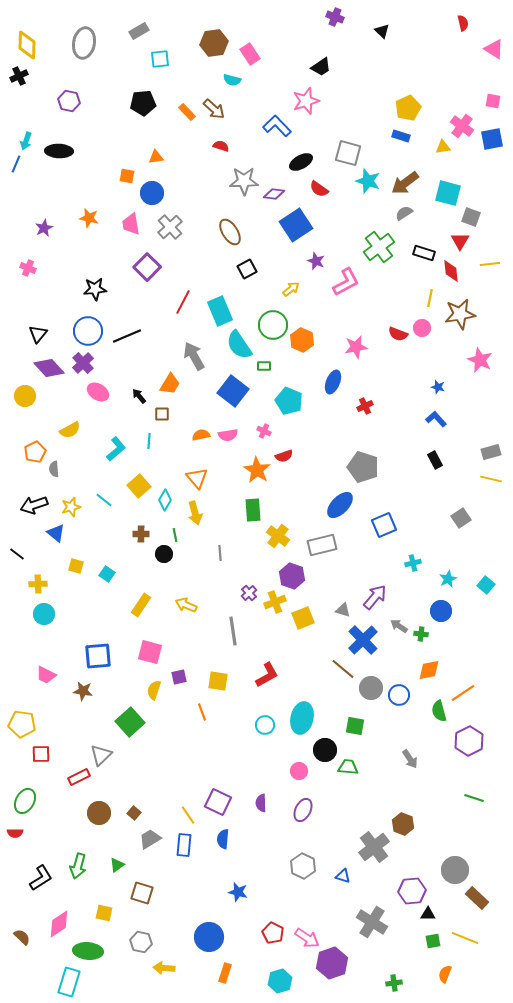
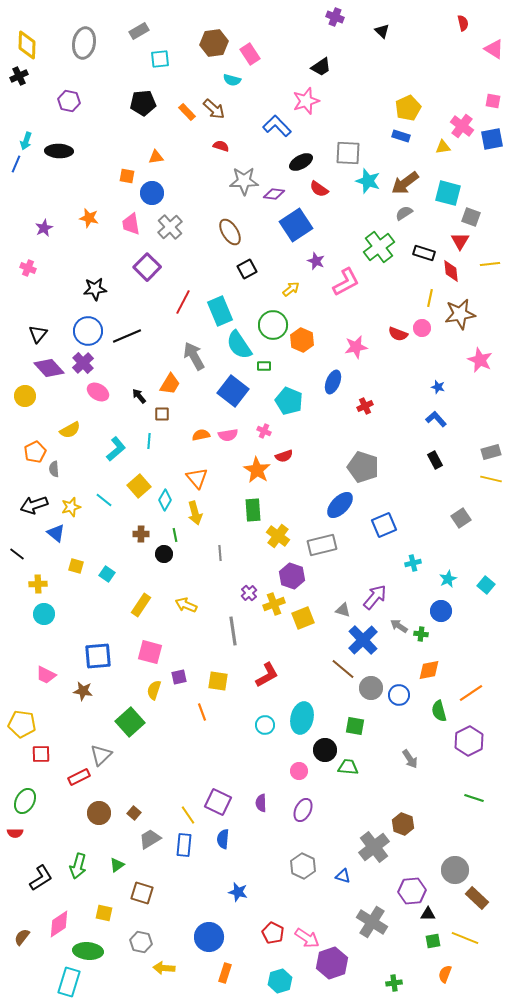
gray square at (348, 153): rotated 12 degrees counterclockwise
yellow cross at (275, 602): moved 1 px left, 2 px down
orange line at (463, 693): moved 8 px right
brown semicircle at (22, 937): rotated 96 degrees counterclockwise
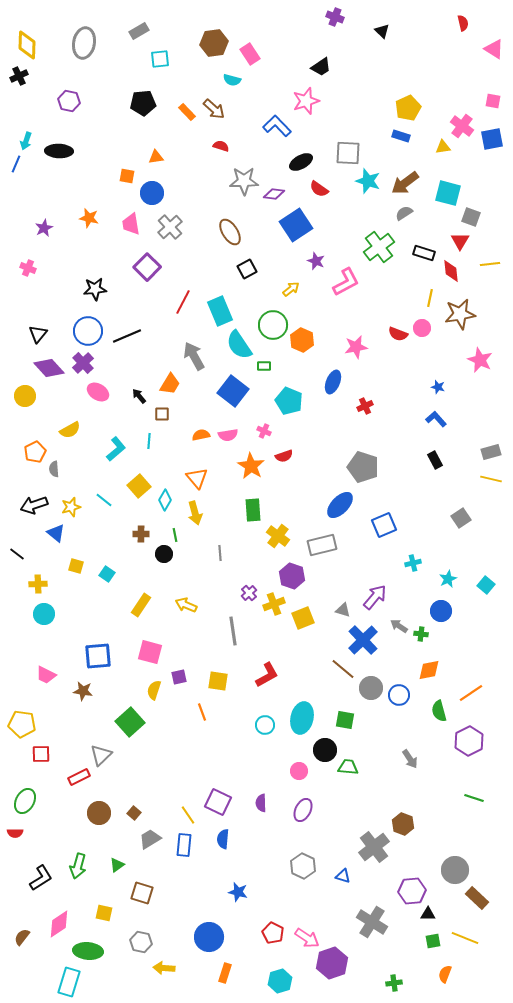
orange star at (257, 470): moved 6 px left, 4 px up
green square at (355, 726): moved 10 px left, 6 px up
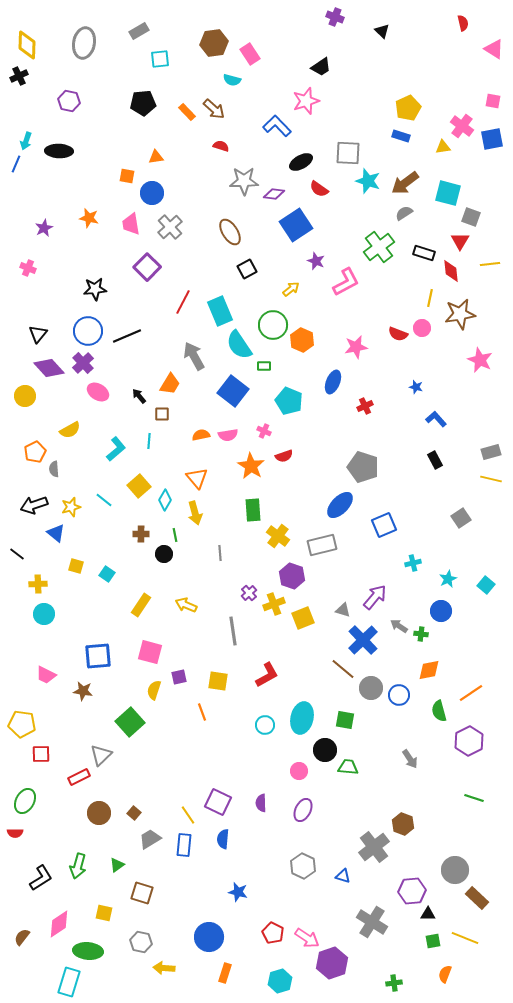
blue star at (438, 387): moved 22 px left
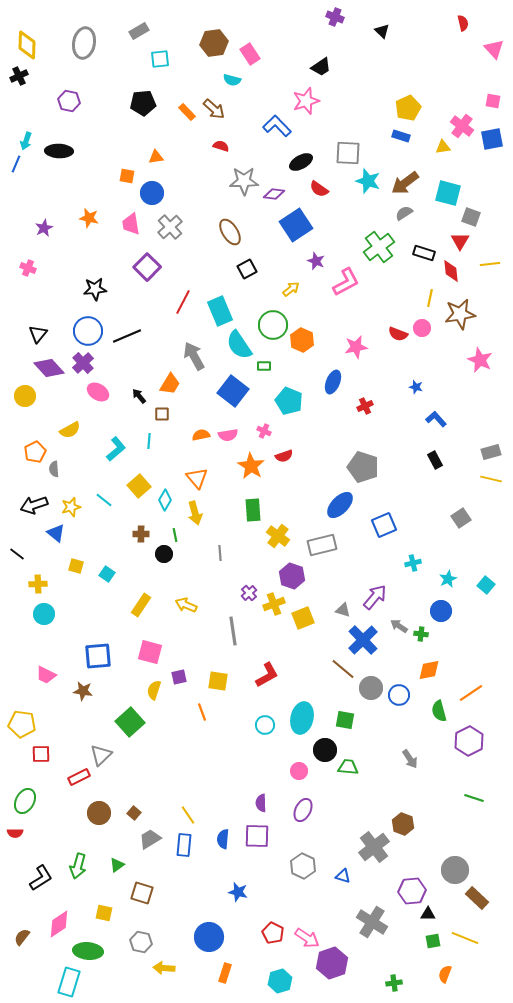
pink triangle at (494, 49): rotated 15 degrees clockwise
purple square at (218, 802): moved 39 px right, 34 px down; rotated 24 degrees counterclockwise
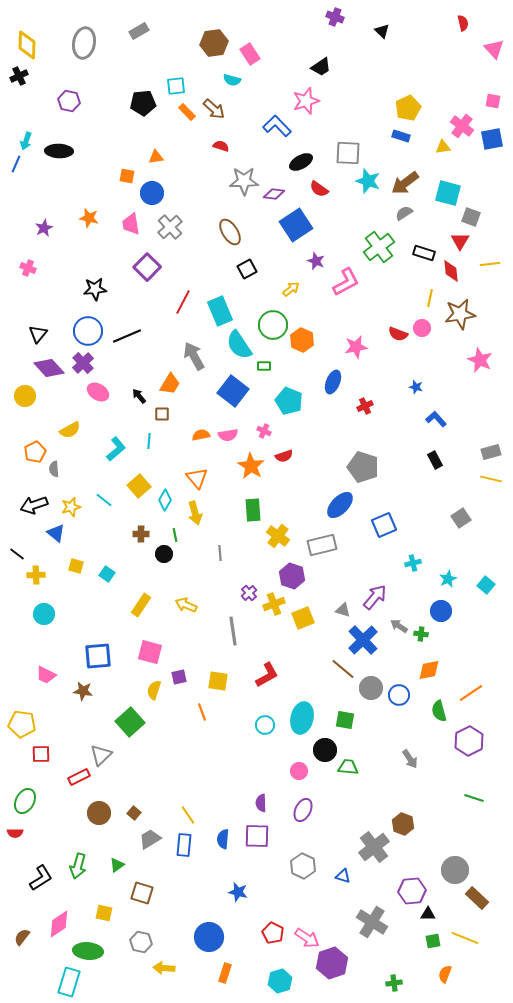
cyan square at (160, 59): moved 16 px right, 27 px down
yellow cross at (38, 584): moved 2 px left, 9 px up
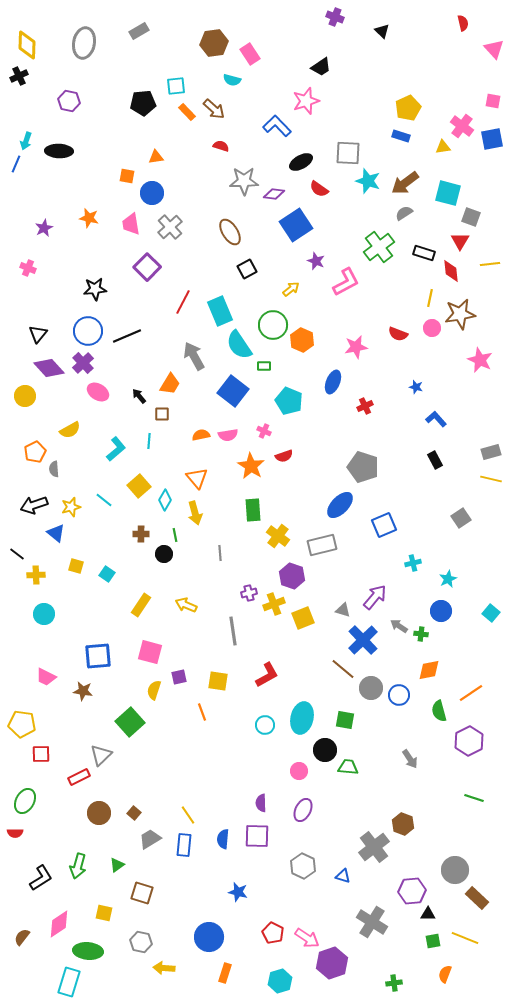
pink circle at (422, 328): moved 10 px right
cyan square at (486, 585): moved 5 px right, 28 px down
purple cross at (249, 593): rotated 28 degrees clockwise
pink trapezoid at (46, 675): moved 2 px down
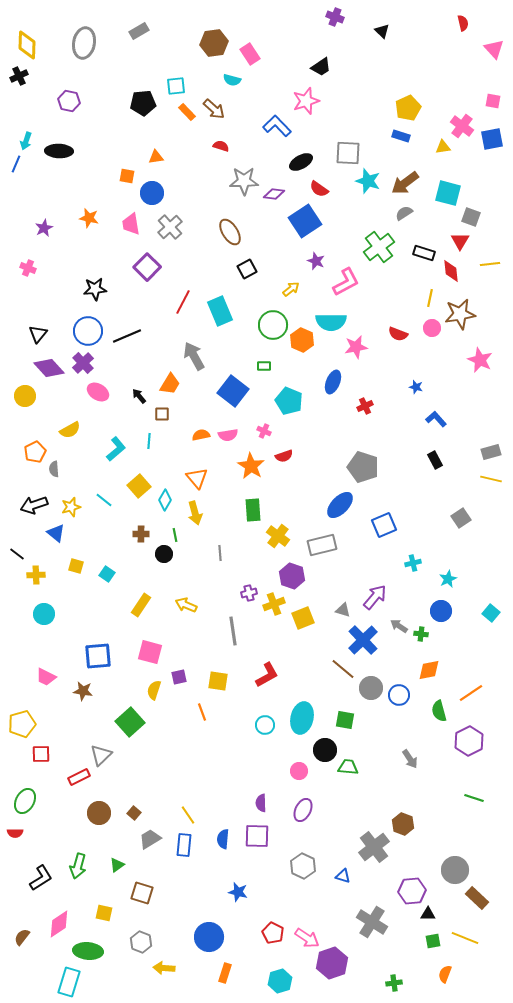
blue square at (296, 225): moved 9 px right, 4 px up
cyan semicircle at (239, 345): moved 92 px right, 23 px up; rotated 56 degrees counterclockwise
yellow pentagon at (22, 724): rotated 24 degrees counterclockwise
gray hexagon at (141, 942): rotated 10 degrees clockwise
